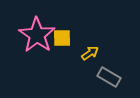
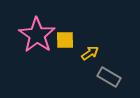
yellow square: moved 3 px right, 2 px down
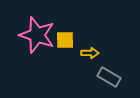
pink star: rotated 15 degrees counterclockwise
yellow arrow: rotated 36 degrees clockwise
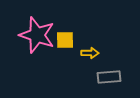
gray rectangle: rotated 35 degrees counterclockwise
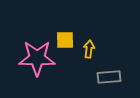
pink star: moved 23 px down; rotated 18 degrees counterclockwise
yellow arrow: moved 1 px left, 4 px up; rotated 84 degrees counterclockwise
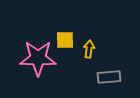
pink star: moved 1 px right
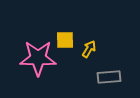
yellow arrow: rotated 24 degrees clockwise
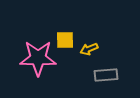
yellow arrow: rotated 144 degrees counterclockwise
gray rectangle: moved 3 px left, 2 px up
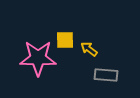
yellow arrow: rotated 60 degrees clockwise
gray rectangle: rotated 10 degrees clockwise
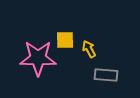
yellow arrow: rotated 24 degrees clockwise
